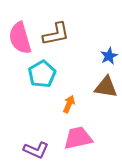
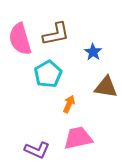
pink semicircle: moved 1 px down
blue star: moved 16 px left, 4 px up; rotated 12 degrees counterclockwise
cyan pentagon: moved 6 px right
purple L-shape: moved 1 px right
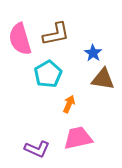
blue star: moved 1 px down
brown triangle: moved 3 px left, 8 px up
purple L-shape: moved 1 px up
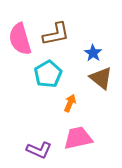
brown triangle: moved 2 px left, 1 px up; rotated 30 degrees clockwise
orange arrow: moved 1 px right, 1 px up
purple L-shape: moved 2 px right, 1 px down
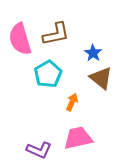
orange arrow: moved 2 px right, 1 px up
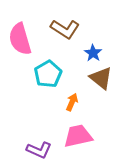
brown L-shape: moved 9 px right, 5 px up; rotated 44 degrees clockwise
pink trapezoid: moved 2 px up
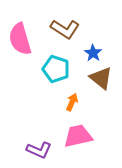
cyan pentagon: moved 8 px right, 5 px up; rotated 24 degrees counterclockwise
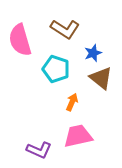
pink semicircle: moved 1 px down
blue star: rotated 18 degrees clockwise
